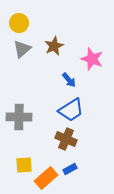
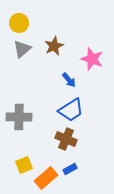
yellow square: rotated 18 degrees counterclockwise
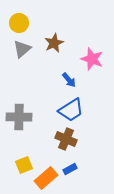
brown star: moved 3 px up
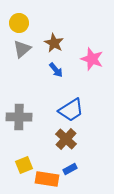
brown star: rotated 18 degrees counterclockwise
blue arrow: moved 13 px left, 10 px up
brown cross: rotated 20 degrees clockwise
orange rectangle: moved 1 px right, 1 px down; rotated 50 degrees clockwise
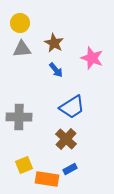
yellow circle: moved 1 px right
gray triangle: rotated 36 degrees clockwise
pink star: moved 1 px up
blue trapezoid: moved 1 px right, 3 px up
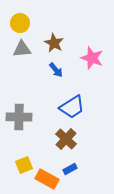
orange rectangle: rotated 20 degrees clockwise
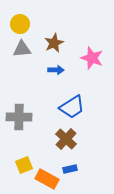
yellow circle: moved 1 px down
brown star: rotated 18 degrees clockwise
blue arrow: rotated 49 degrees counterclockwise
blue rectangle: rotated 16 degrees clockwise
